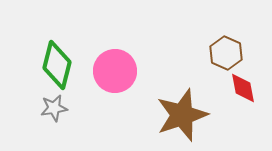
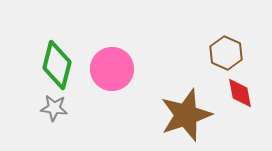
pink circle: moved 3 px left, 2 px up
red diamond: moved 3 px left, 5 px down
gray star: rotated 16 degrees clockwise
brown star: moved 4 px right
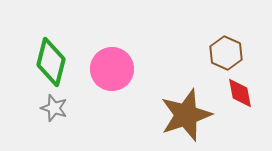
green diamond: moved 6 px left, 3 px up
gray star: rotated 12 degrees clockwise
